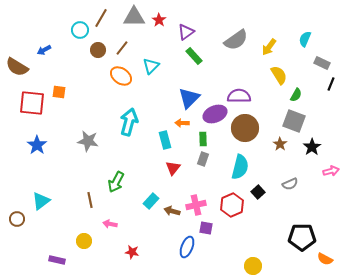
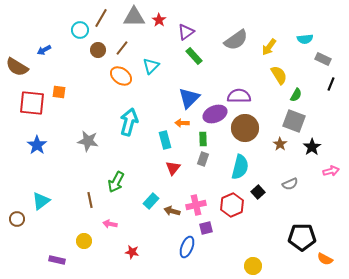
cyan semicircle at (305, 39): rotated 119 degrees counterclockwise
gray rectangle at (322, 63): moved 1 px right, 4 px up
purple square at (206, 228): rotated 24 degrees counterclockwise
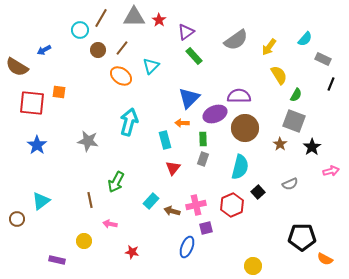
cyan semicircle at (305, 39): rotated 42 degrees counterclockwise
